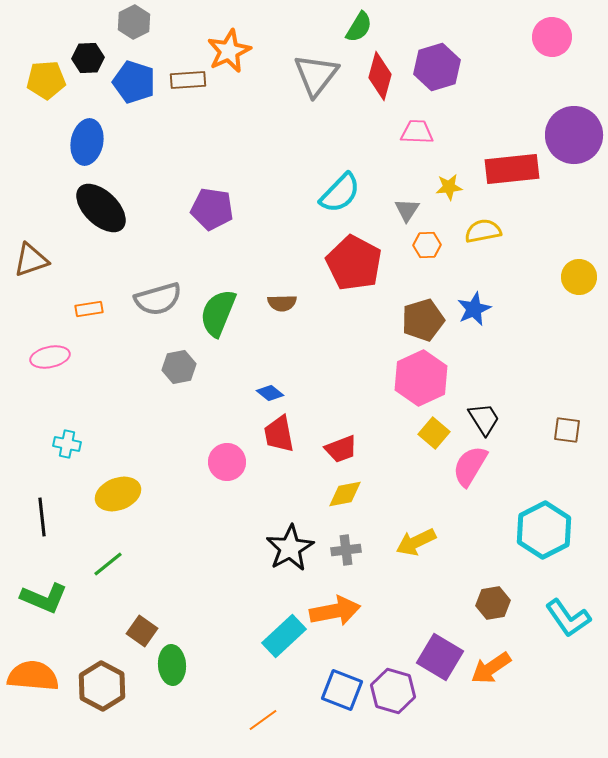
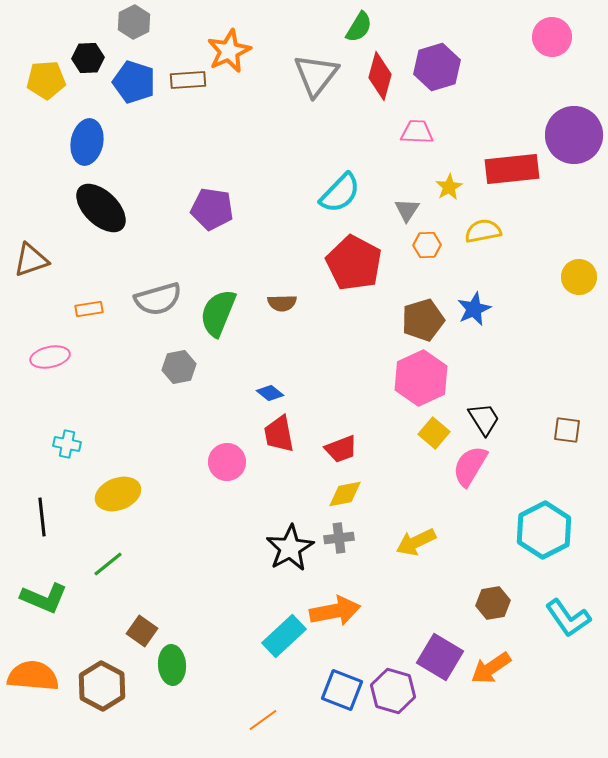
yellow star at (449, 187): rotated 24 degrees counterclockwise
gray cross at (346, 550): moved 7 px left, 12 px up
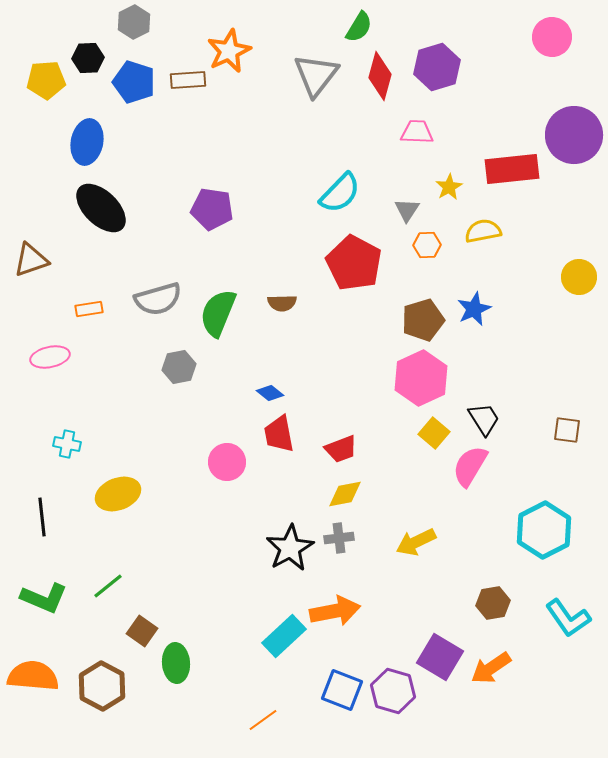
green line at (108, 564): moved 22 px down
green ellipse at (172, 665): moved 4 px right, 2 px up
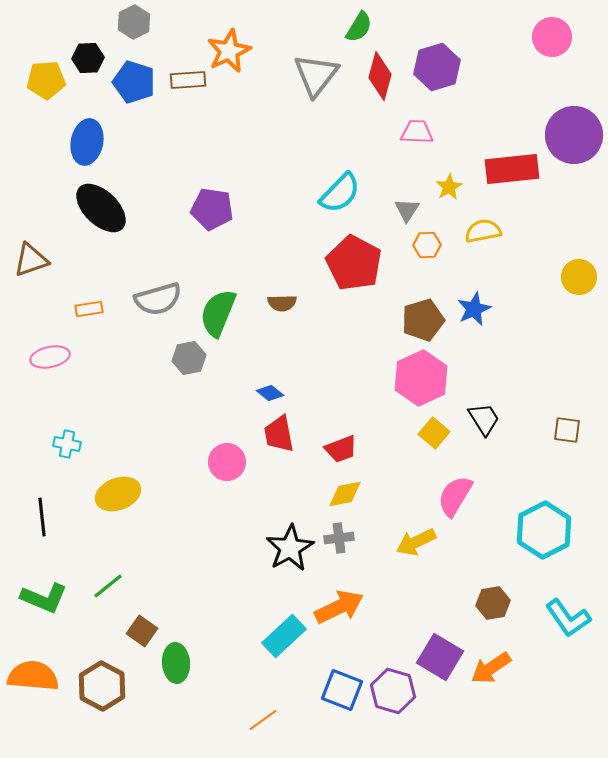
gray hexagon at (179, 367): moved 10 px right, 9 px up
pink semicircle at (470, 466): moved 15 px left, 30 px down
orange arrow at (335, 611): moved 4 px right, 4 px up; rotated 15 degrees counterclockwise
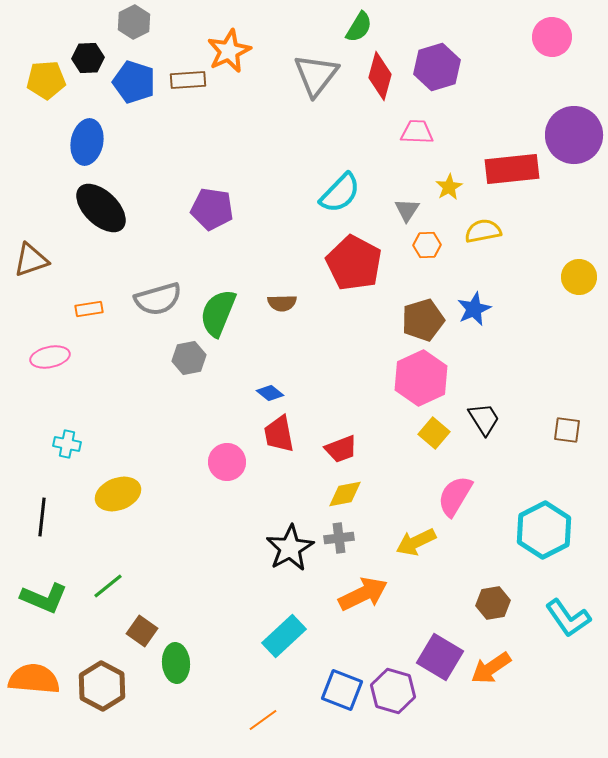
black line at (42, 517): rotated 12 degrees clockwise
orange arrow at (339, 607): moved 24 px right, 13 px up
orange semicircle at (33, 676): moved 1 px right, 3 px down
